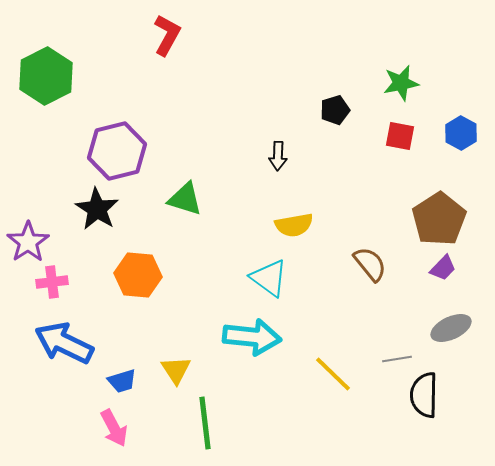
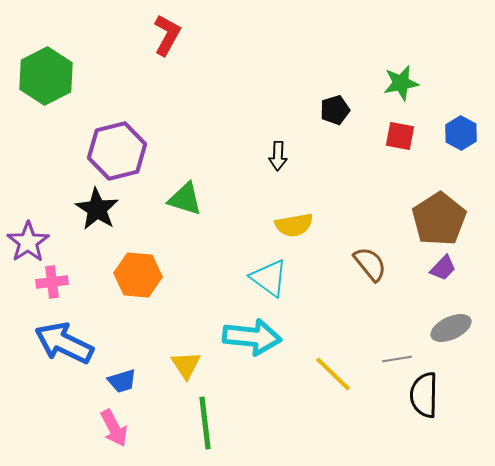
yellow triangle: moved 10 px right, 5 px up
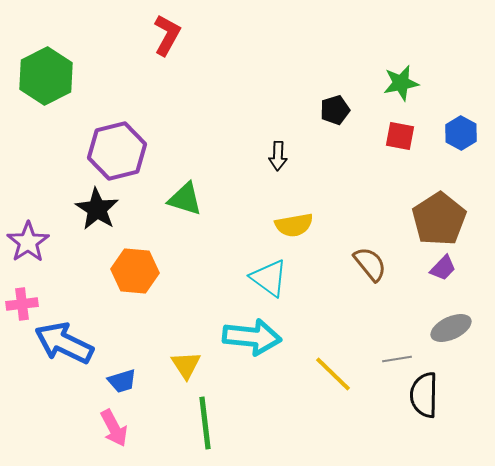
orange hexagon: moved 3 px left, 4 px up
pink cross: moved 30 px left, 22 px down
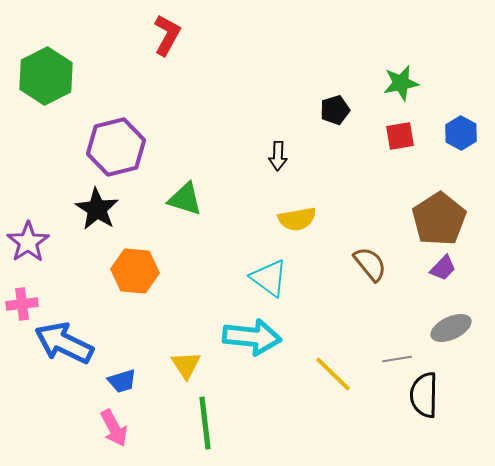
red square: rotated 20 degrees counterclockwise
purple hexagon: moved 1 px left, 4 px up
yellow semicircle: moved 3 px right, 6 px up
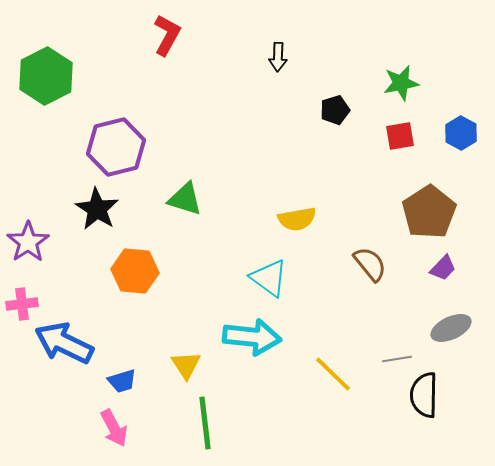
black arrow: moved 99 px up
brown pentagon: moved 10 px left, 7 px up
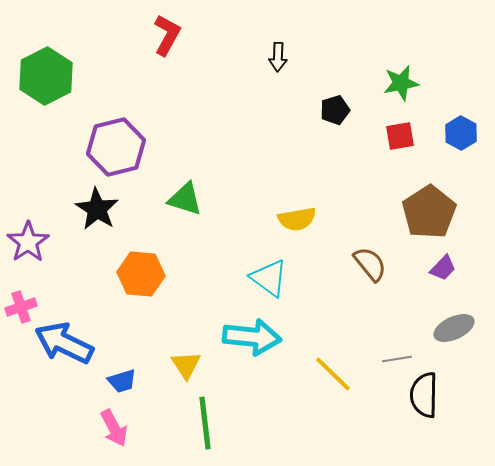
orange hexagon: moved 6 px right, 3 px down
pink cross: moved 1 px left, 3 px down; rotated 12 degrees counterclockwise
gray ellipse: moved 3 px right
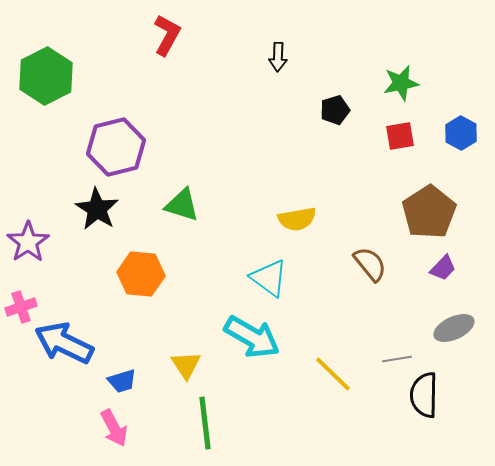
green triangle: moved 3 px left, 6 px down
cyan arrow: rotated 24 degrees clockwise
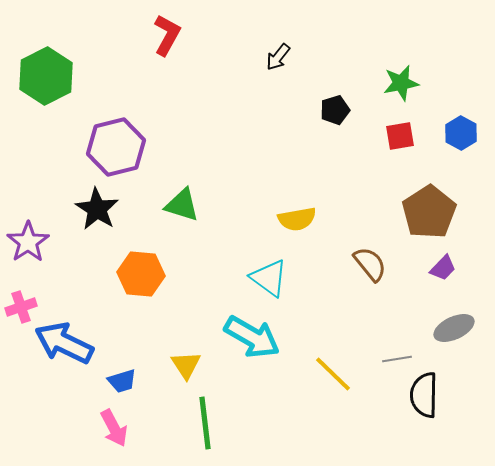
black arrow: rotated 36 degrees clockwise
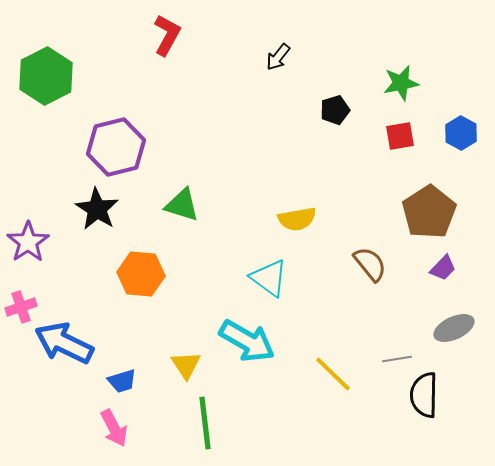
cyan arrow: moved 5 px left, 4 px down
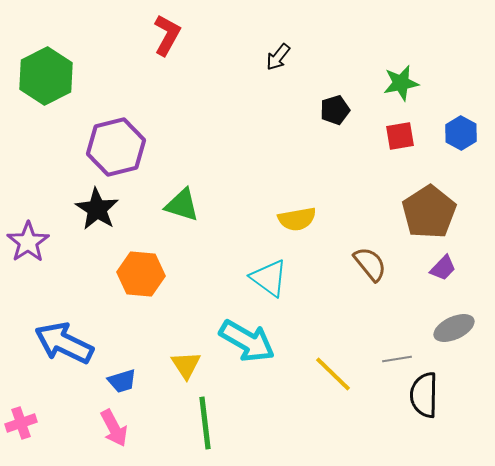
pink cross: moved 116 px down
